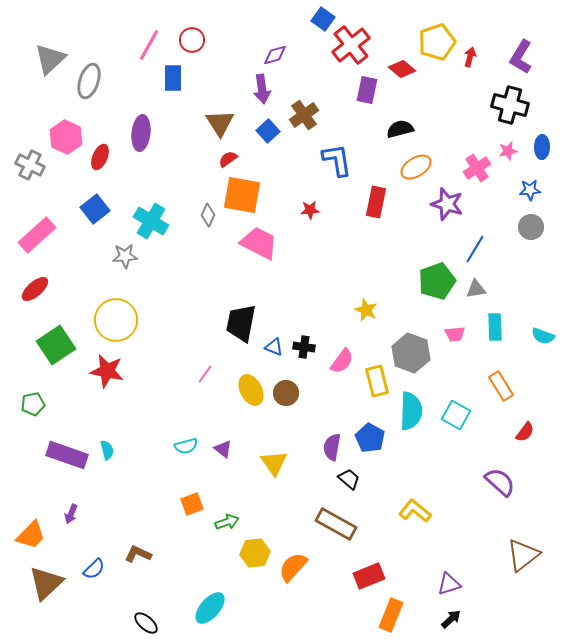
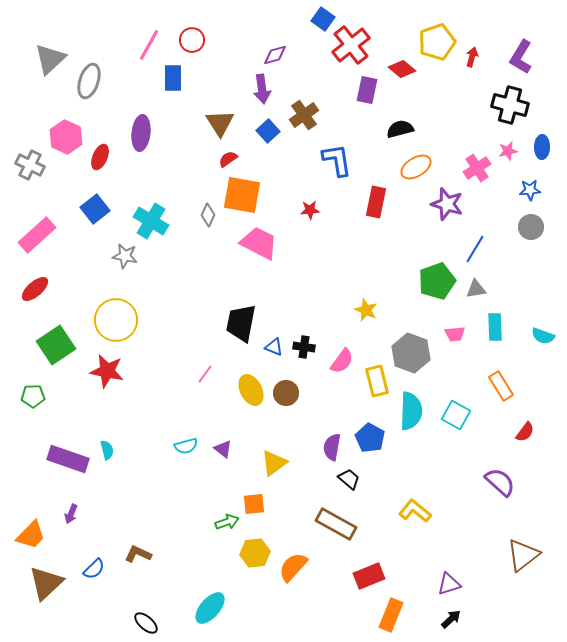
red arrow at (470, 57): moved 2 px right
gray star at (125, 256): rotated 15 degrees clockwise
green pentagon at (33, 404): moved 8 px up; rotated 10 degrees clockwise
purple rectangle at (67, 455): moved 1 px right, 4 px down
yellow triangle at (274, 463): rotated 28 degrees clockwise
orange square at (192, 504): moved 62 px right; rotated 15 degrees clockwise
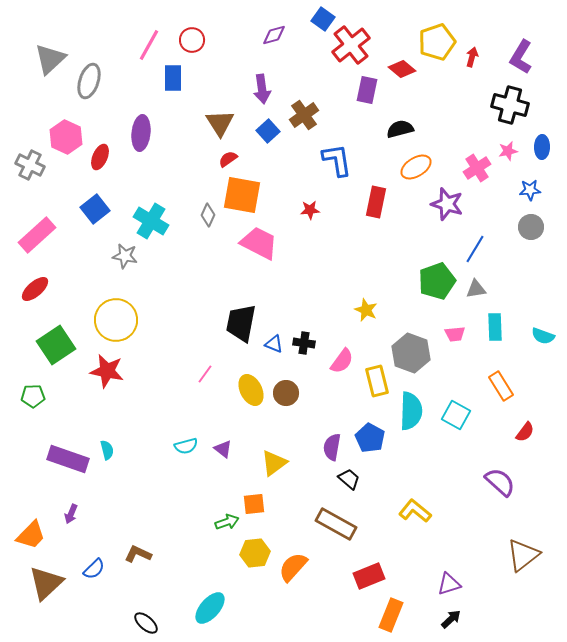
purple diamond at (275, 55): moved 1 px left, 20 px up
blue triangle at (274, 347): moved 3 px up
black cross at (304, 347): moved 4 px up
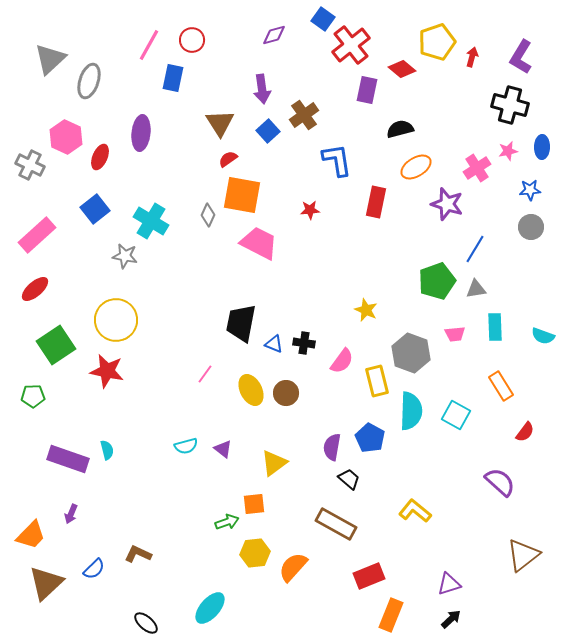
blue rectangle at (173, 78): rotated 12 degrees clockwise
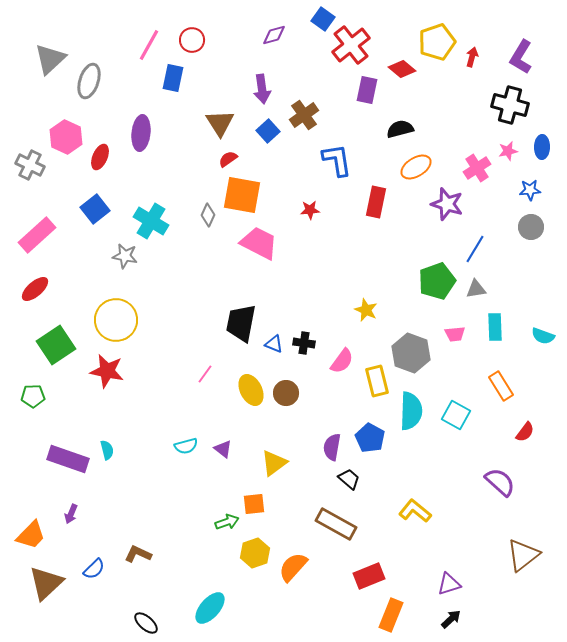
yellow hexagon at (255, 553): rotated 12 degrees counterclockwise
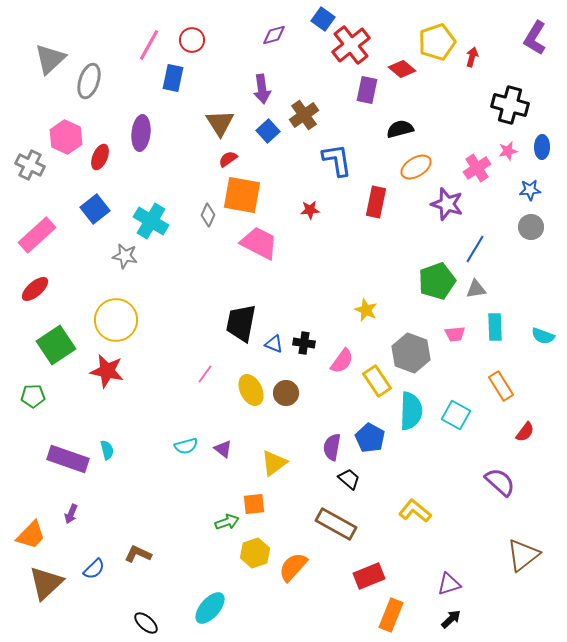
purple L-shape at (521, 57): moved 14 px right, 19 px up
yellow rectangle at (377, 381): rotated 20 degrees counterclockwise
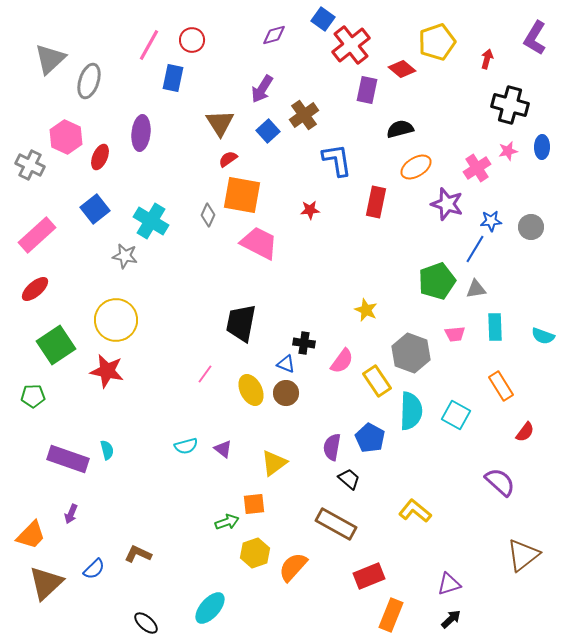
red arrow at (472, 57): moved 15 px right, 2 px down
purple arrow at (262, 89): rotated 40 degrees clockwise
blue star at (530, 190): moved 39 px left, 31 px down
blue triangle at (274, 344): moved 12 px right, 20 px down
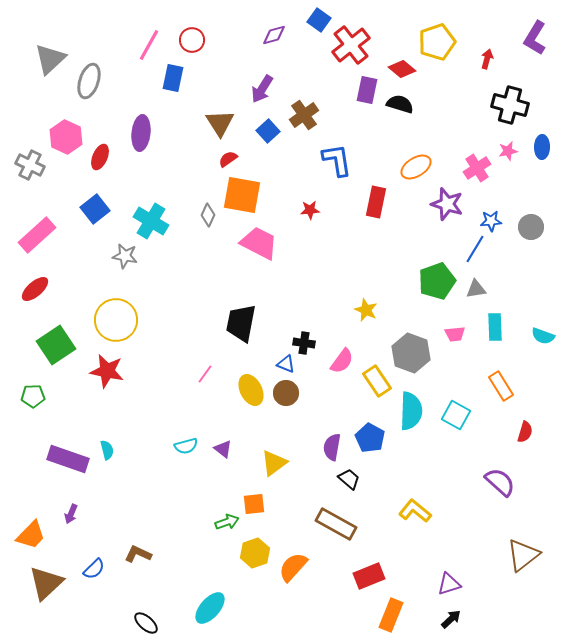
blue square at (323, 19): moved 4 px left, 1 px down
black semicircle at (400, 129): moved 25 px up; rotated 32 degrees clockwise
red semicircle at (525, 432): rotated 20 degrees counterclockwise
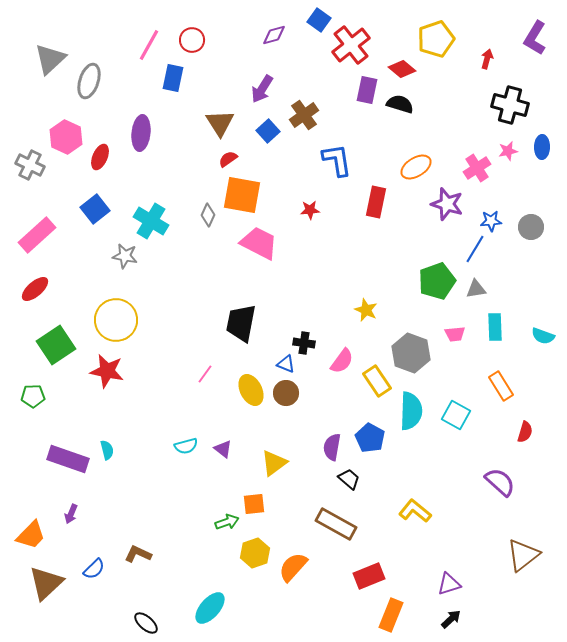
yellow pentagon at (437, 42): moved 1 px left, 3 px up
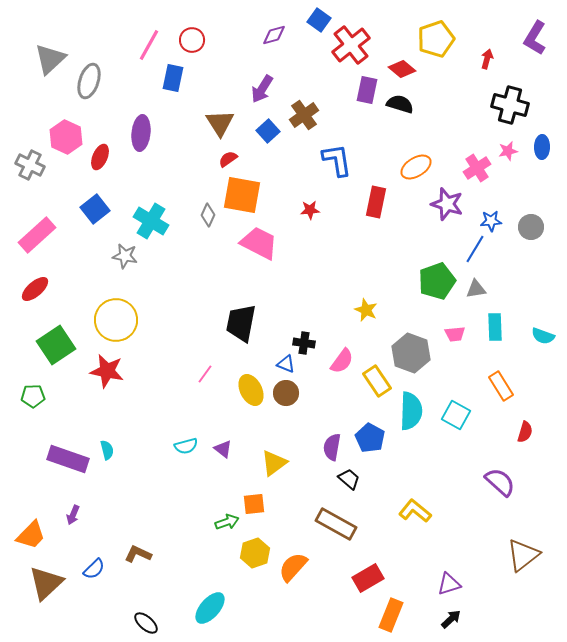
purple arrow at (71, 514): moved 2 px right, 1 px down
red rectangle at (369, 576): moved 1 px left, 2 px down; rotated 8 degrees counterclockwise
